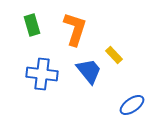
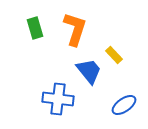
green rectangle: moved 3 px right, 3 px down
blue cross: moved 16 px right, 25 px down
blue ellipse: moved 8 px left
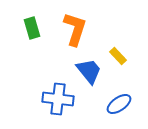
green rectangle: moved 3 px left
yellow rectangle: moved 4 px right, 1 px down
blue ellipse: moved 5 px left, 1 px up
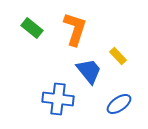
green rectangle: rotated 35 degrees counterclockwise
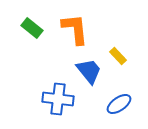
orange L-shape: rotated 24 degrees counterclockwise
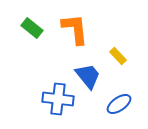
blue trapezoid: moved 1 px left, 5 px down
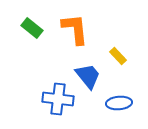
blue ellipse: moved 1 px up; rotated 30 degrees clockwise
